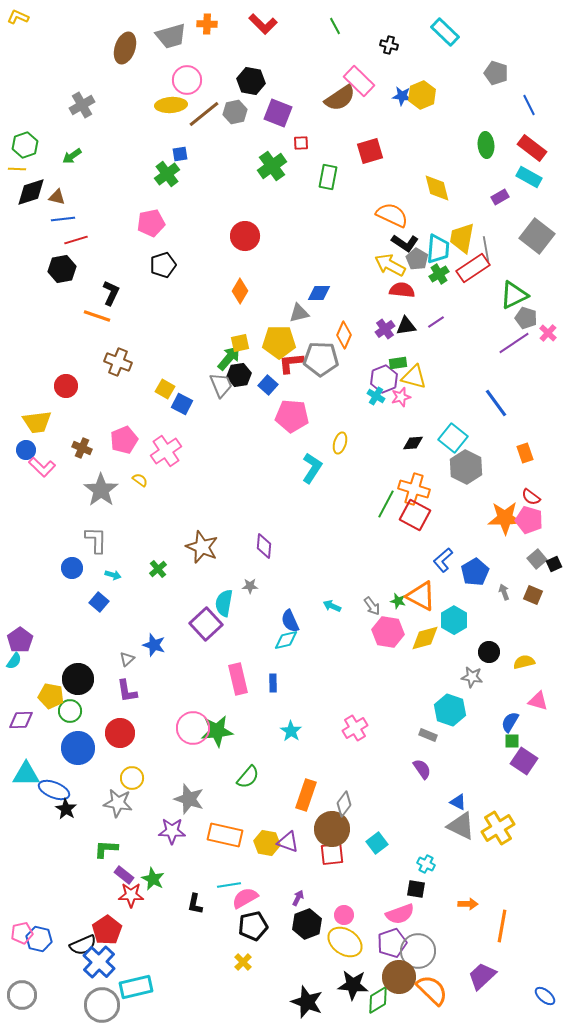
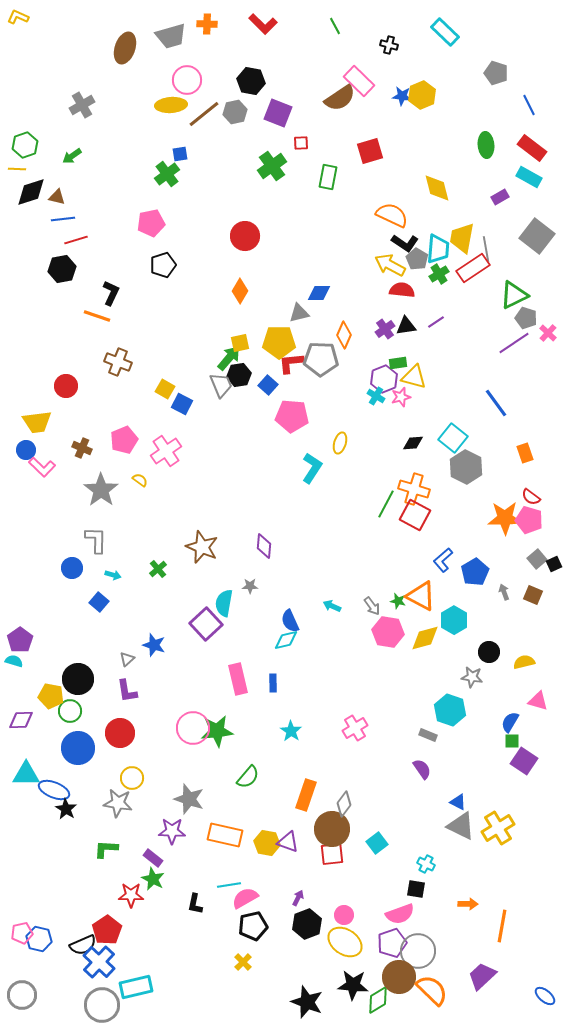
cyan semicircle at (14, 661): rotated 108 degrees counterclockwise
purple rectangle at (124, 875): moved 29 px right, 17 px up
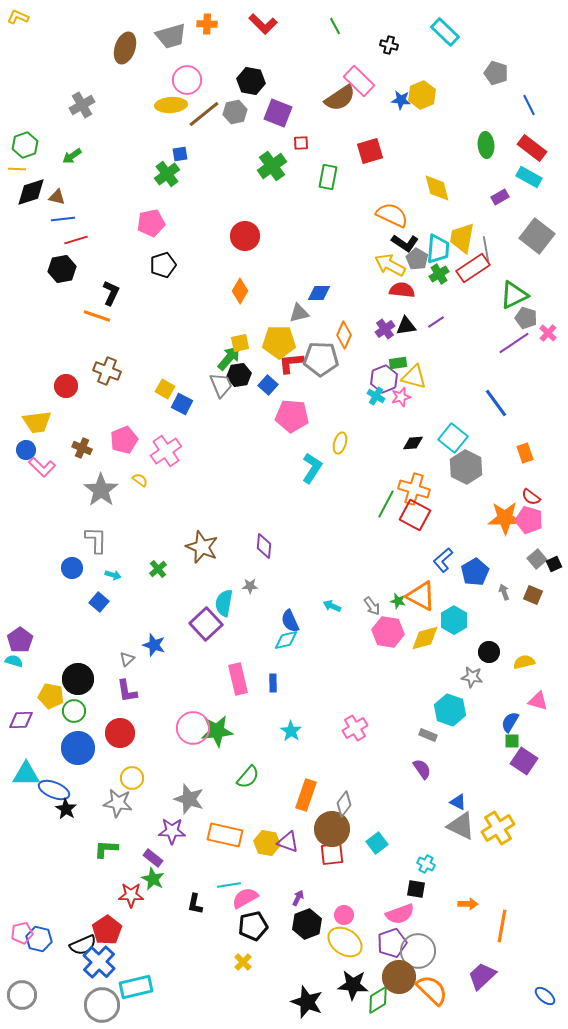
blue star at (402, 96): moved 1 px left, 4 px down
brown cross at (118, 362): moved 11 px left, 9 px down
green circle at (70, 711): moved 4 px right
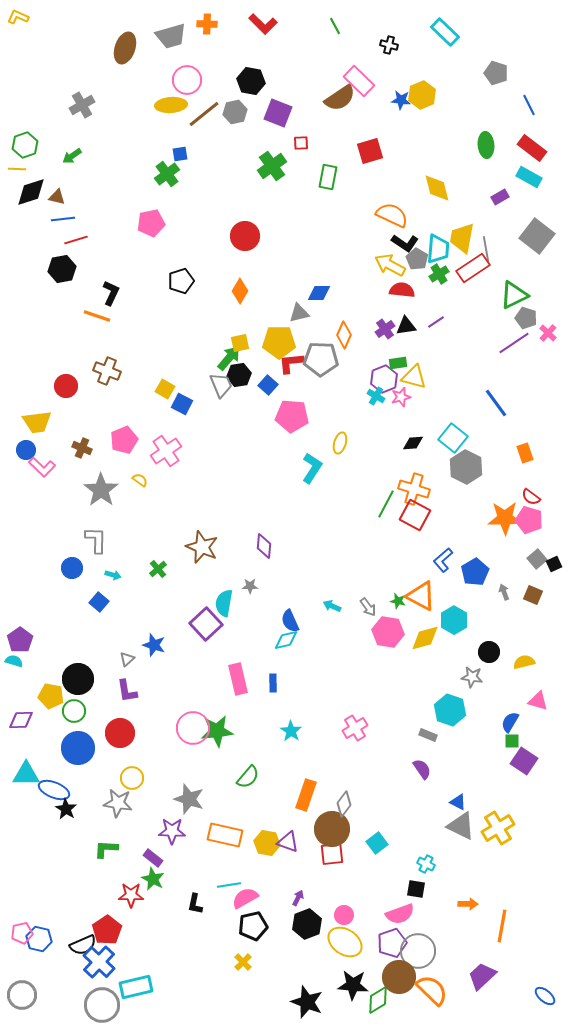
black pentagon at (163, 265): moved 18 px right, 16 px down
gray arrow at (372, 606): moved 4 px left, 1 px down
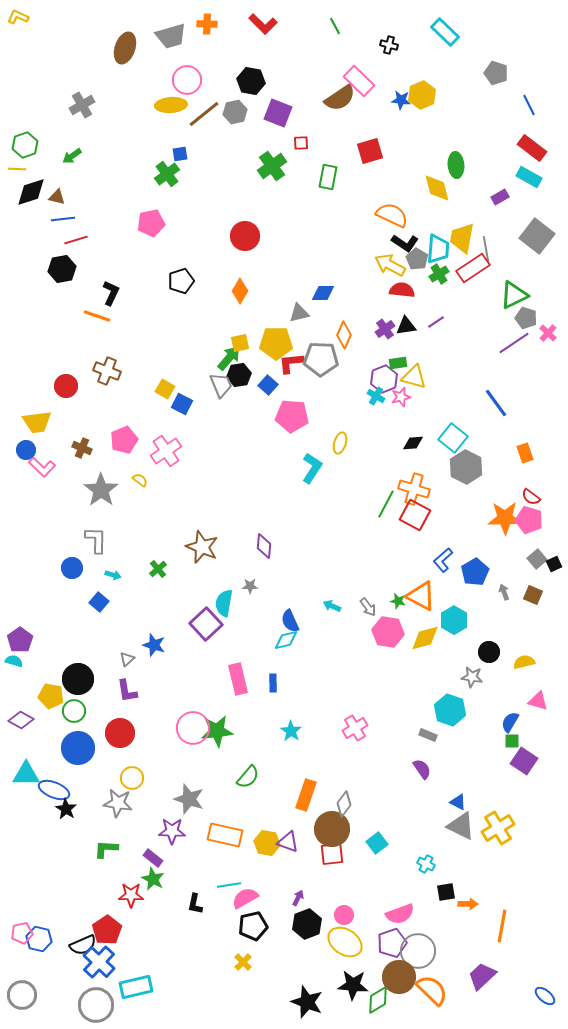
green ellipse at (486, 145): moved 30 px left, 20 px down
blue diamond at (319, 293): moved 4 px right
yellow pentagon at (279, 342): moved 3 px left, 1 px down
purple diamond at (21, 720): rotated 30 degrees clockwise
black square at (416, 889): moved 30 px right, 3 px down; rotated 18 degrees counterclockwise
gray circle at (102, 1005): moved 6 px left
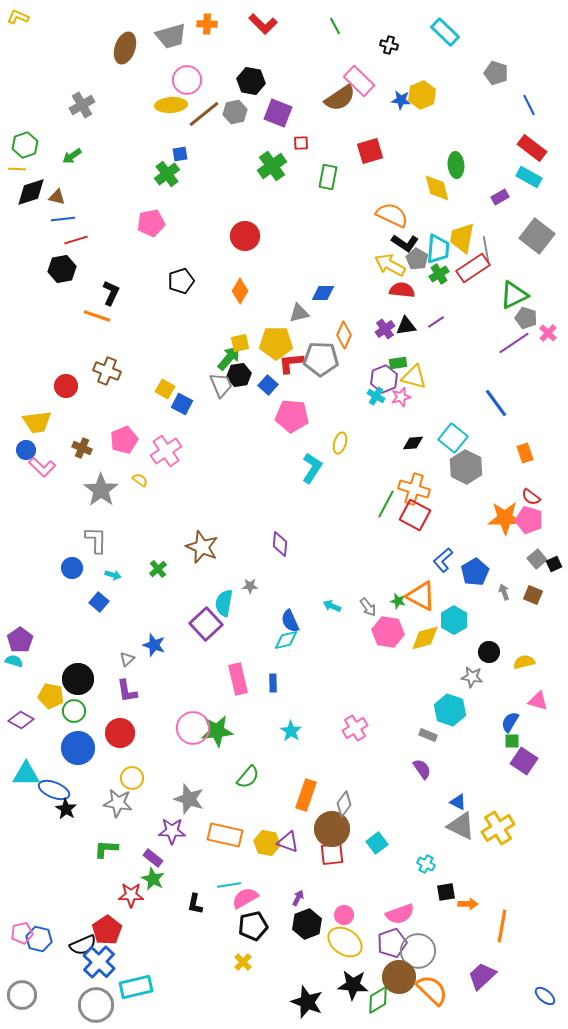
purple diamond at (264, 546): moved 16 px right, 2 px up
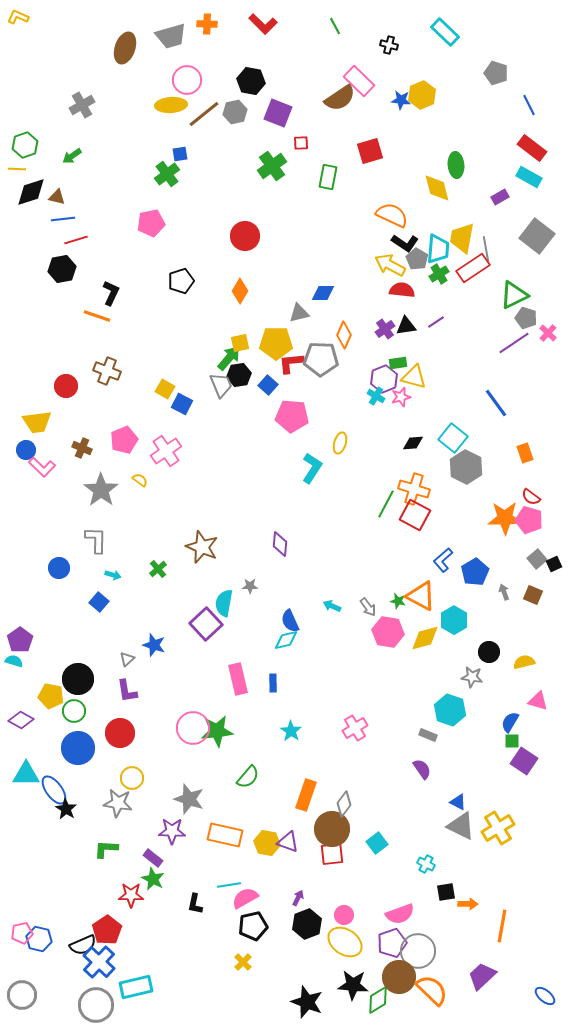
blue circle at (72, 568): moved 13 px left
blue ellipse at (54, 790): rotated 32 degrees clockwise
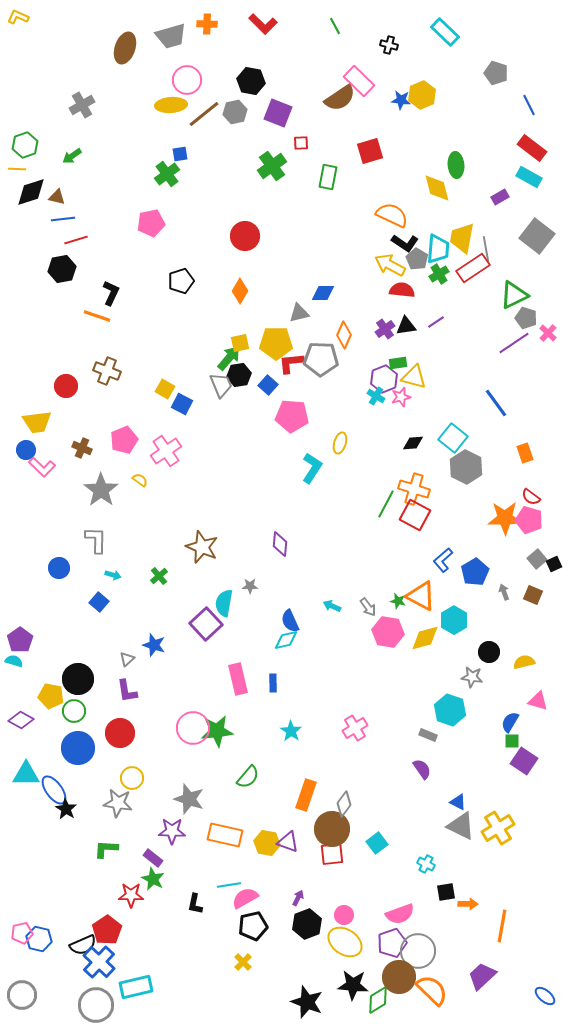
green cross at (158, 569): moved 1 px right, 7 px down
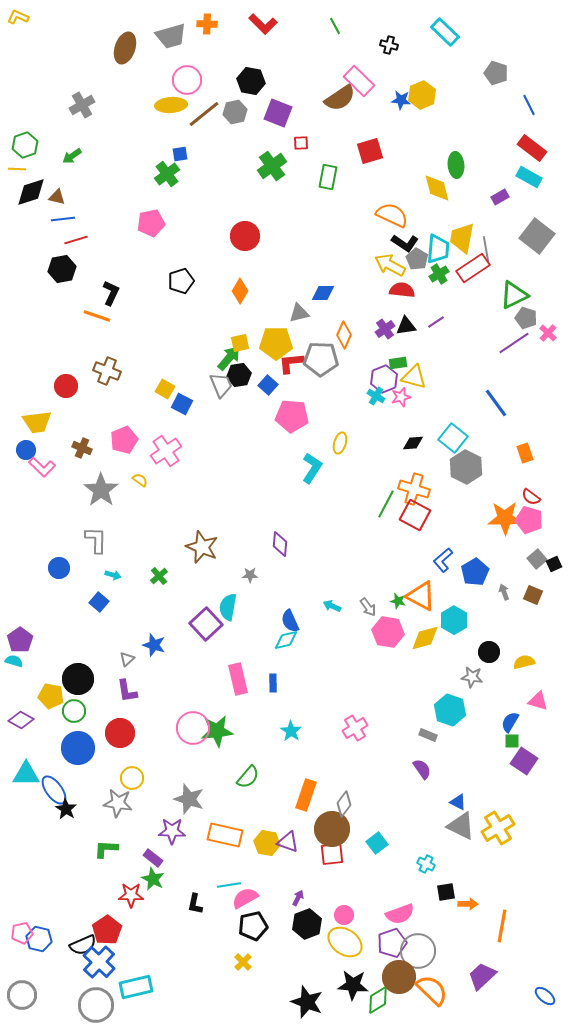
gray star at (250, 586): moved 11 px up
cyan semicircle at (224, 603): moved 4 px right, 4 px down
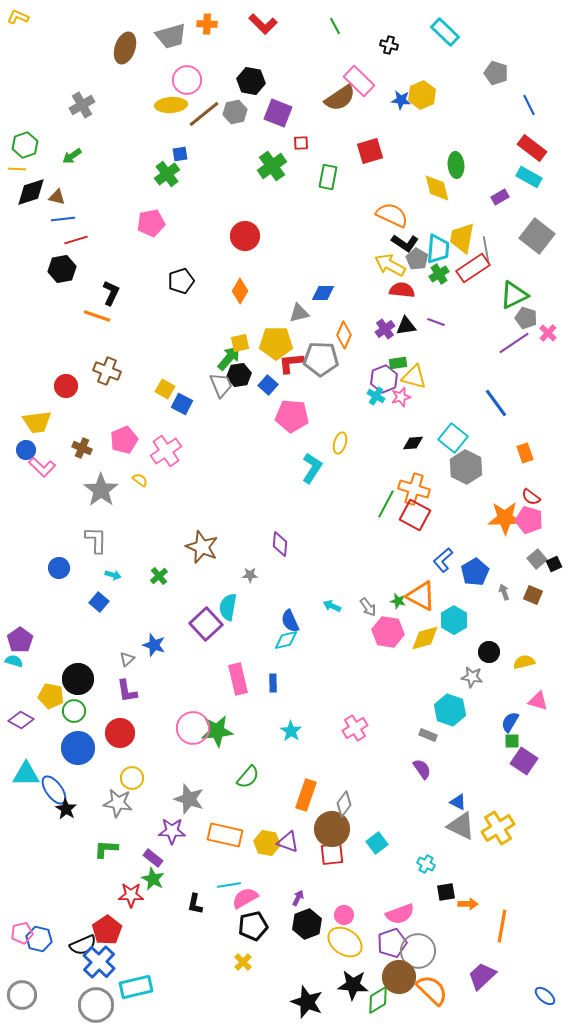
purple line at (436, 322): rotated 54 degrees clockwise
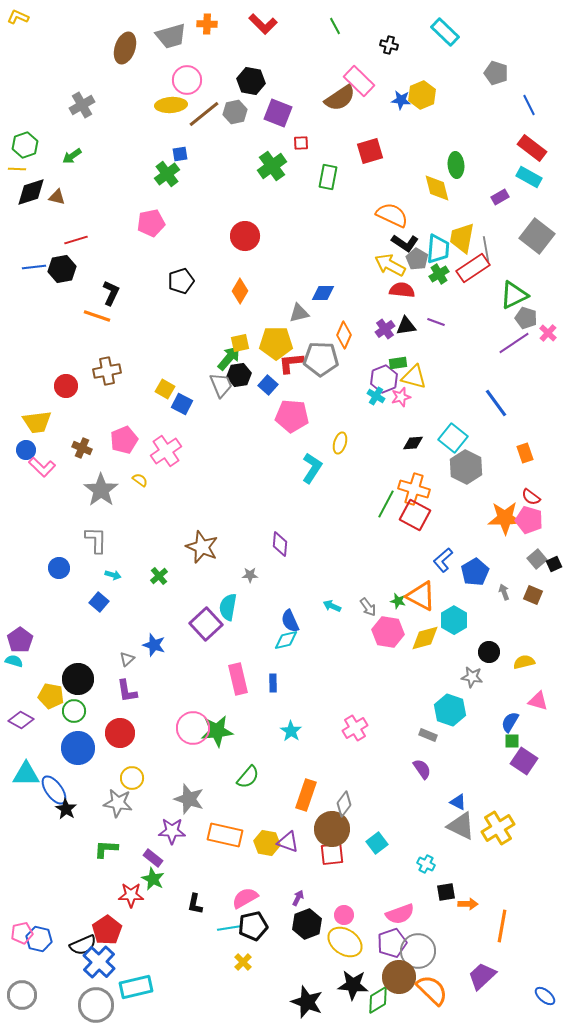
blue line at (63, 219): moved 29 px left, 48 px down
brown cross at (107, 371): rotated 32 degrees counterclockwise
cyan line at (229, 885): moved 43 px down
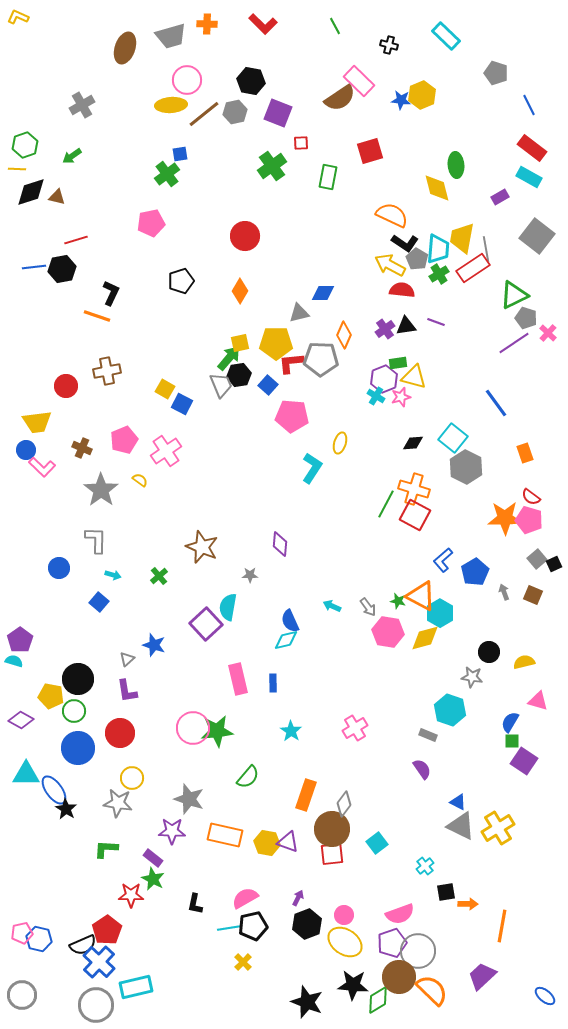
cyan rectangle at (445, 32): moved 1 px right, 4 px down
cyan hexagon at (454, 620): moved 14 px left, 7 px up
cyan cross at (426, 864): moved 1 px left, 2 px down; rotated 24 degrees clockwise
